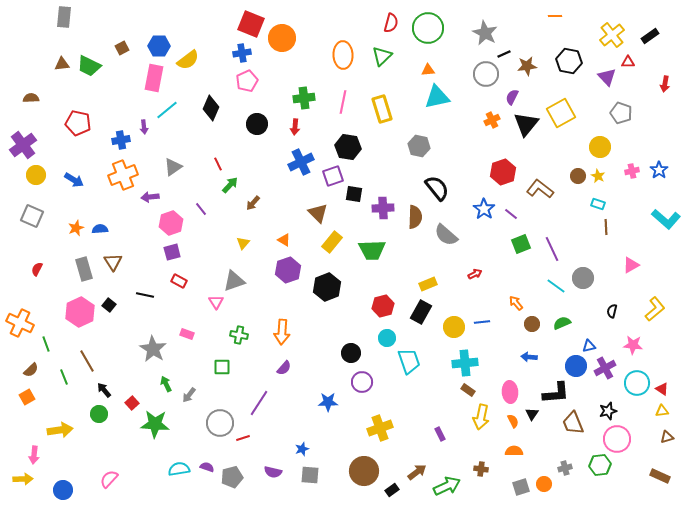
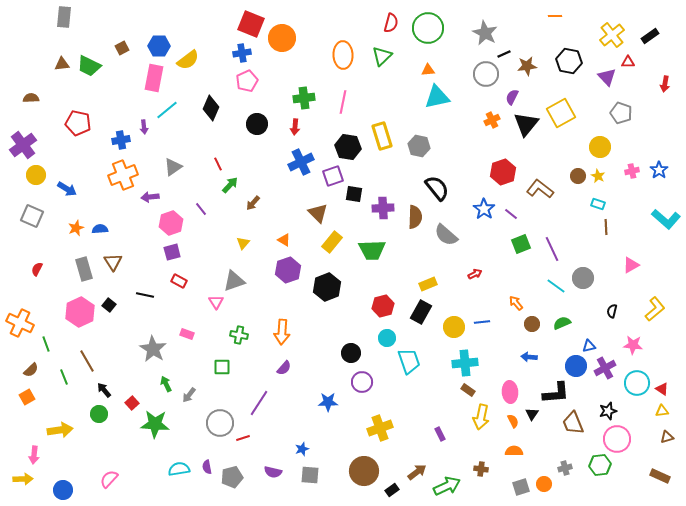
yellow rectangle at (382, 109): moved 27 px down
blue arrow at (74, 180): moved 7 px left, 9 px down
purple semicircle at (207, 467): rotated 120 degrees counterclockwise
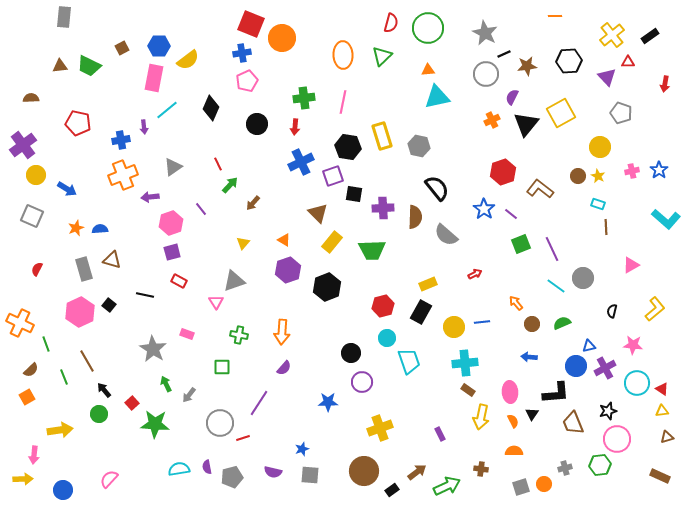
black hexagon at (569, 61): rotated 15 degrees counterclockwise
brown triangle at (62, 64): moved 2 px left, 2 px down
brown triangle at (113, 262): moved 1 px left, 2 px up; rotated 42 degrees counterclockwise
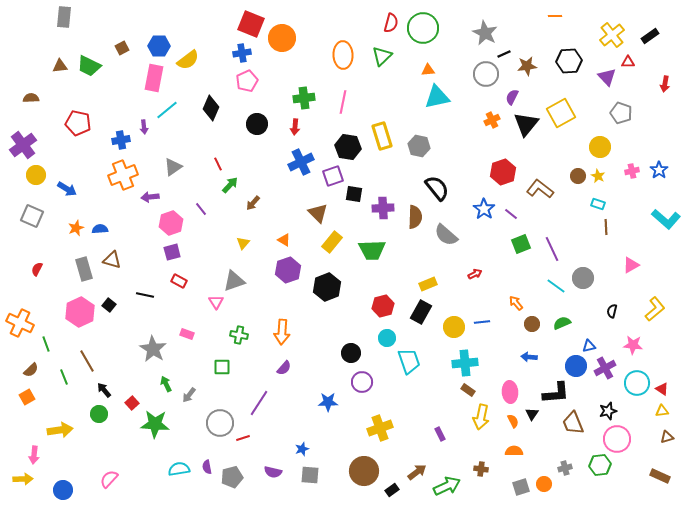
green circle at (428, 28): moved 5 px left
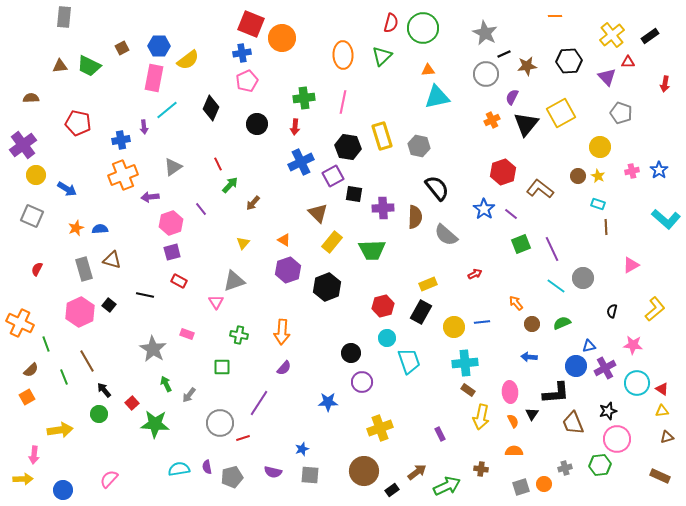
purple square at (333, 176): rotated 10 degrees counterclockwise
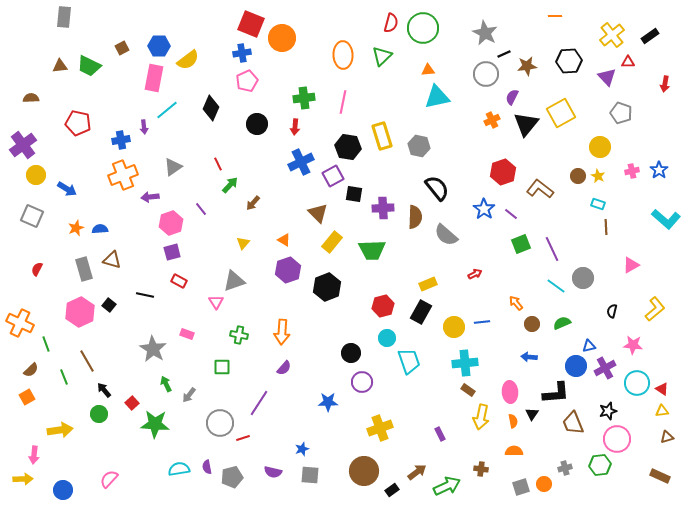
orange semicircle at (513, 421): rotated 16 degrees clockwise
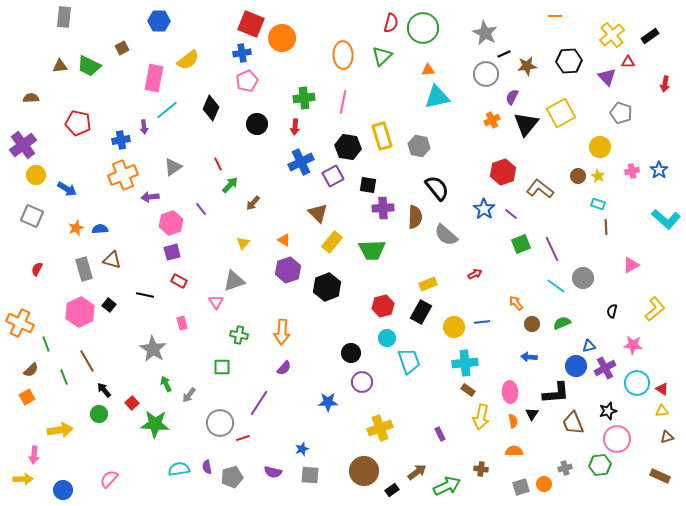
blue hexagon at (159, 46): moved 25 px up
black square at (354, 194): moved 14 px right, 9 px up
pink rectangle at (187, 334): moved 5 px left, 11 px up; rotated 56 degrees clockwise
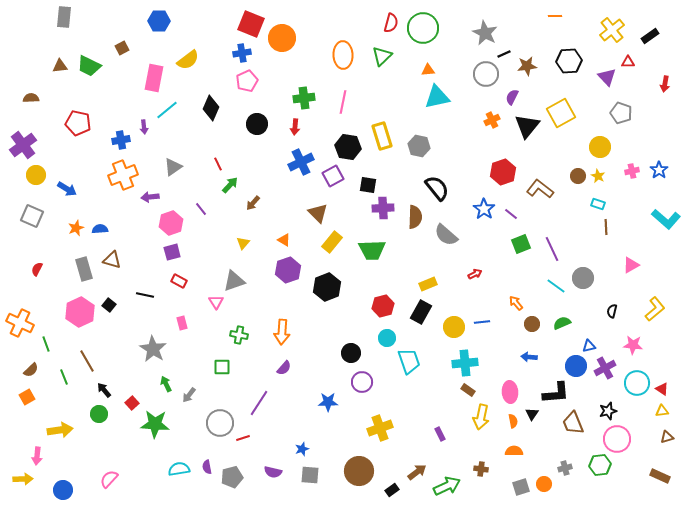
yellow cross at (612, 35): moved 5 px up
black triangle at (526, 124): moved 1 px right, 2 px down
pink arrow at (34, 455): moved 3 px right, 1 px down
brown circle at (364, 471): moved 5 px left
